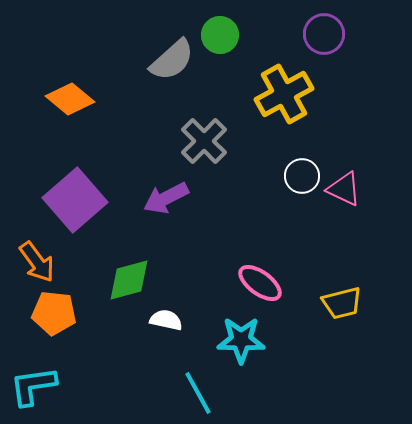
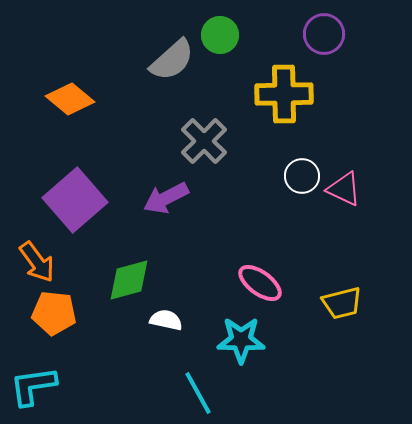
yellow cross: rotated 28 degrees clockwise
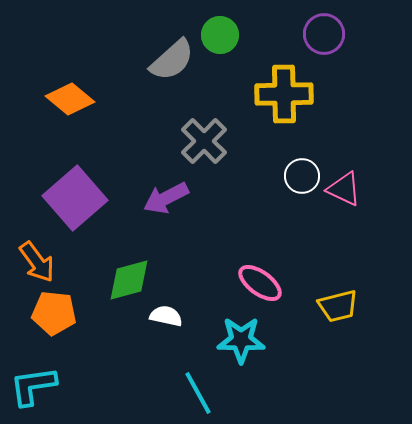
purple square: moved 2 px up
yellow trapezoid: moved 4 px left, 3 px down
white semicircle: moved 4 px up
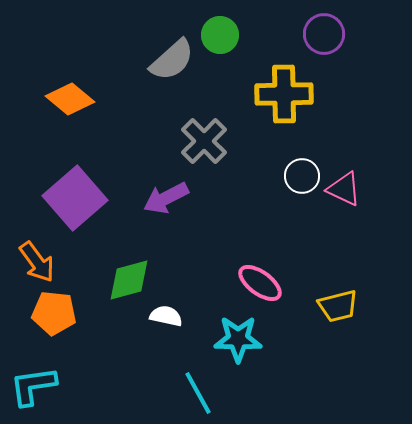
cyan star: moved 3 px left, 1 px up
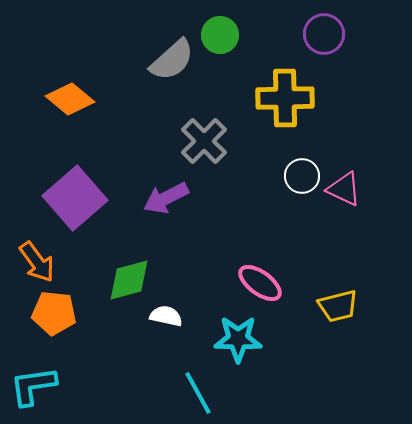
yellow cross: moved 1 px right, 4 px down
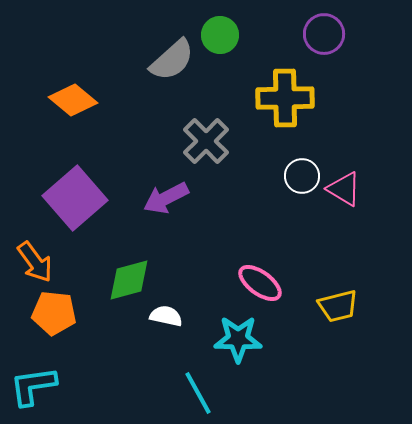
orange diamond: moved 3 px right, 1 px down
gray cross: moved 2 px right
pink triangle: rotated 6 degrees clockwise
orange arrow: moved 2 px left
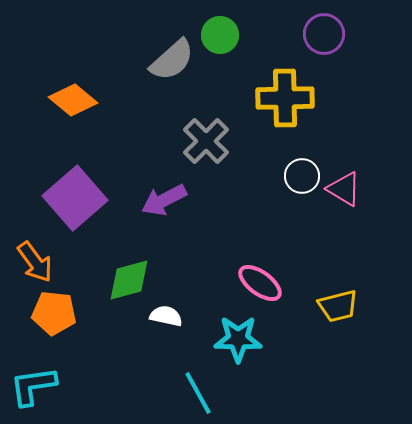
purple arrow: moved 2 px left, 2 px down
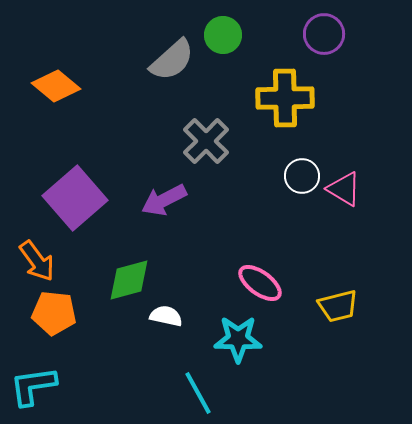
green circle: moved 3 px right
orange diamond: moved 17 px left, 14 px up
orange arrow: moved 2 px right, 1 px up
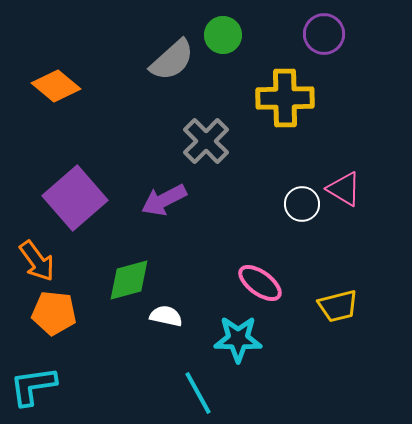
white circle: moved 28 px down
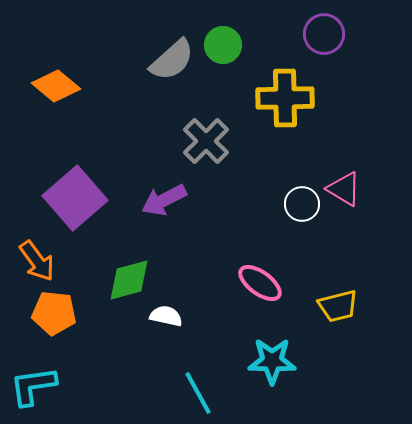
green circle: moved 10 px down
cyan star: moved 34 px right, 22 px down
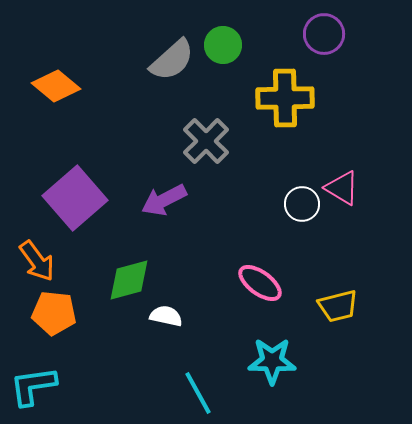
pink triangle: moved 2 px left, 1 px up
